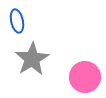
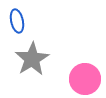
pink circle: moved 2 px down
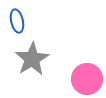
pink circle: moved 2 px right
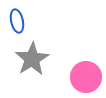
pink circle: moved 1 px left, 2 px up
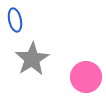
blue ellipse: moved 2 px left, 1 px up
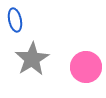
pink circle: moved 10 px up
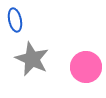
gray star: rotated 16 degrees counterclockwise
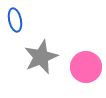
gray star: moved 9 px right, 2 px up; rotated 24 degrees clockwise
